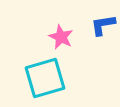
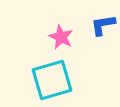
cyan square: moved 7 px right, 2 px down
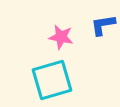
pink star: rotated 15 degrees counterclockwise
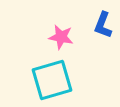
blue L-shape: rotated 60 degrees counterclockwise
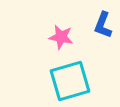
cyan square: moved 18 px right, 1 px down
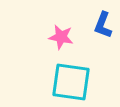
cyan square: moved 1 px right, 1 px down; rotated 24 degrees clockwise
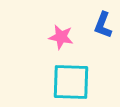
cyan square: rotated 6 degrees counterclockwise
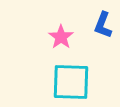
pink star: rotated 25 degrees clockwise
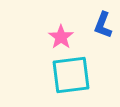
cyan square: moved 7 px up; rotated 9 degrees counterclockwise
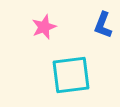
pink star: moved 17 px left, 10 px up; rotated 15 degrees clockwise
